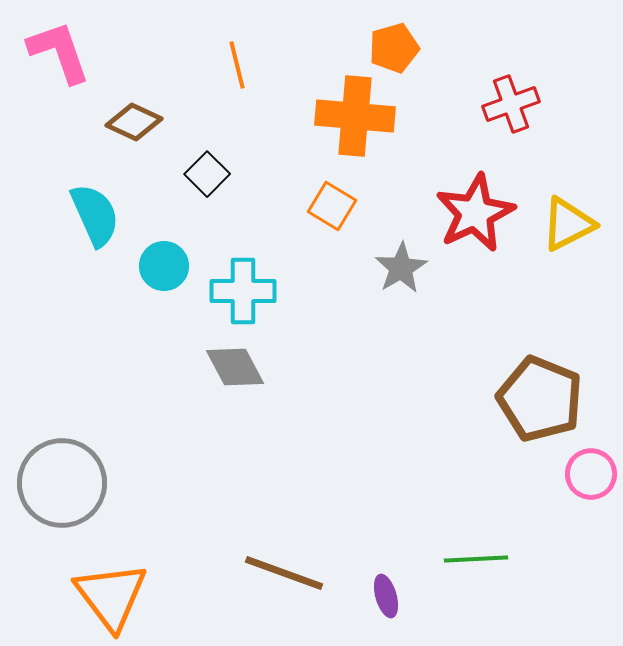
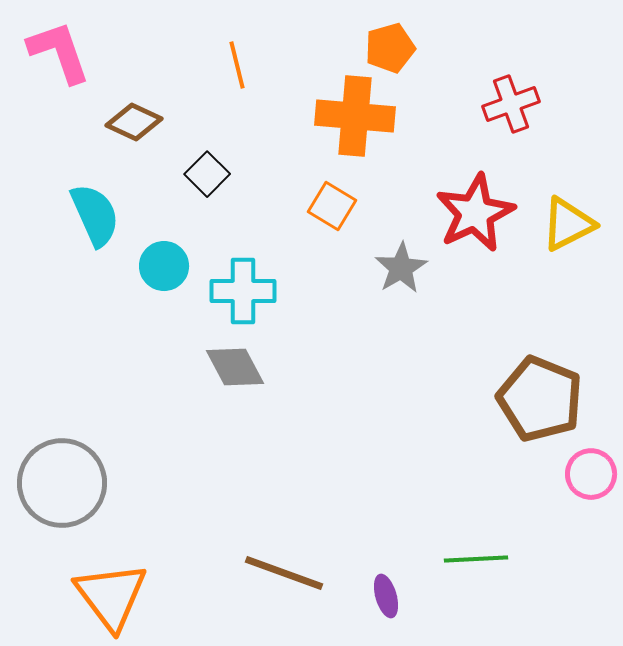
orange pentagon: moved 4 px left
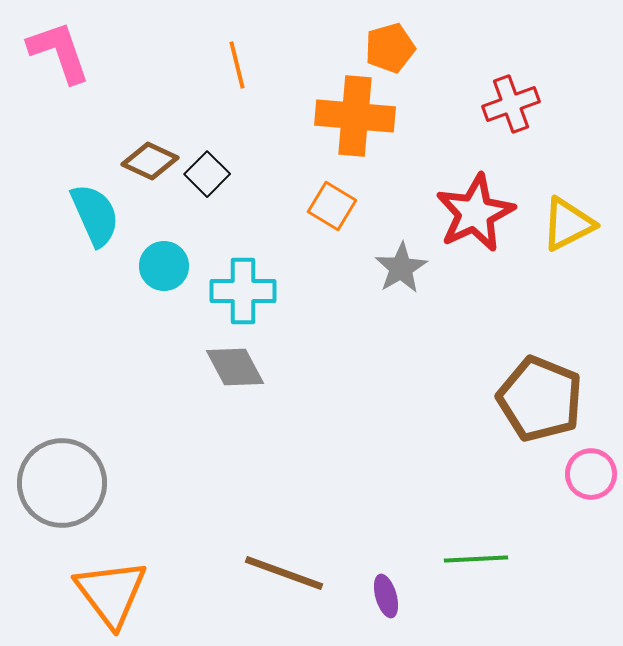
brown diamond: moved 16 px right, 39 px down
orange triangle: moved 3 px up
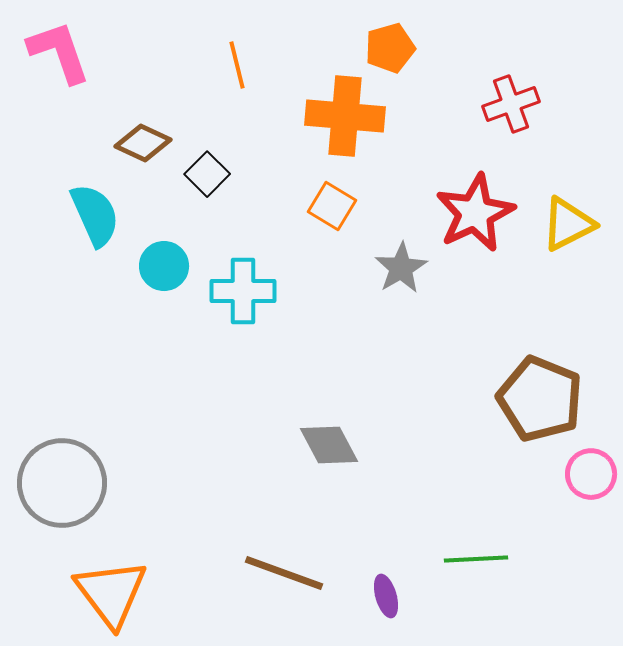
orange cross: moved 10 px left
brown diamond: moved 7 px left, 18 px up
gray diamond: moved 94 px right, 78 px down
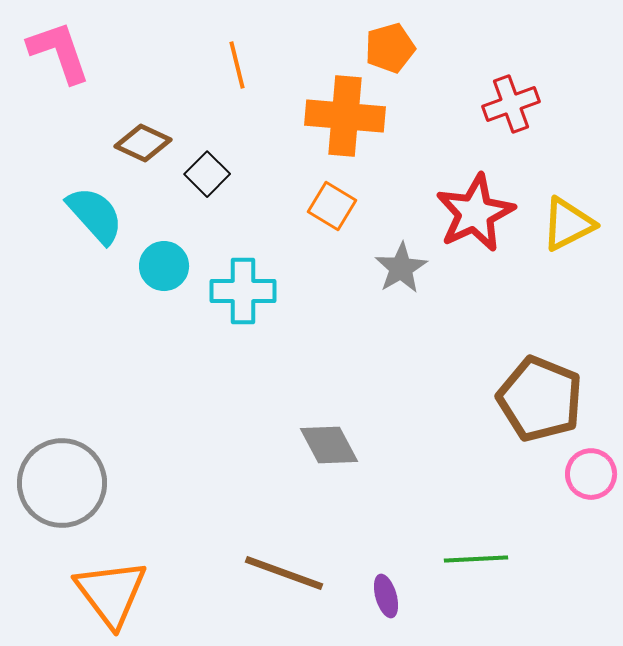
cyan semicircle: rotated 18 degrees counterclockwise
